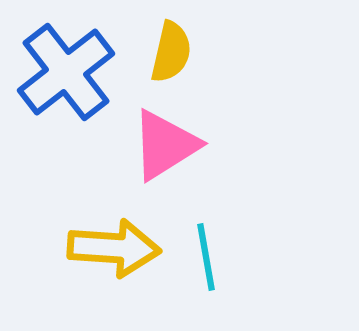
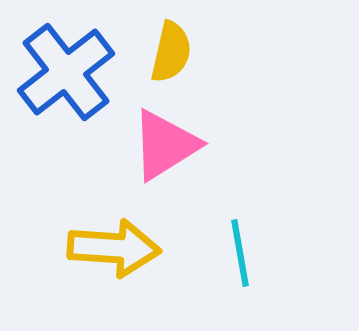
cyan line: moved 34 px right, 4 px up
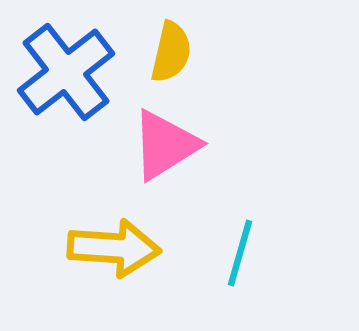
cyan line: rotated 26 degrees clockwise
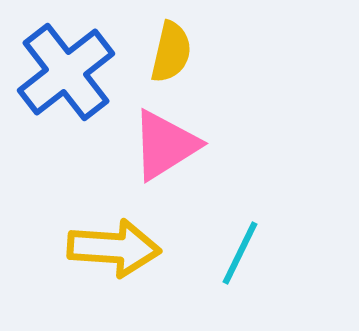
cyan line: rotated 10 degrees clockwise
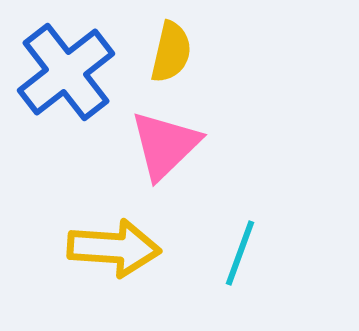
pink triangle: rotated 12 degrees counterclockwise
cyan line: rotated 6 degrees counterclockwise
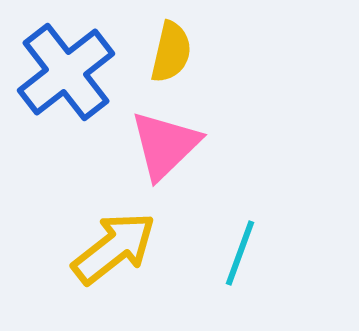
yellow arrow: rotated 42 degrees counterclockwise
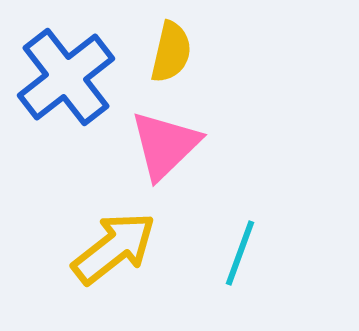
blue cross: moved 5 px down
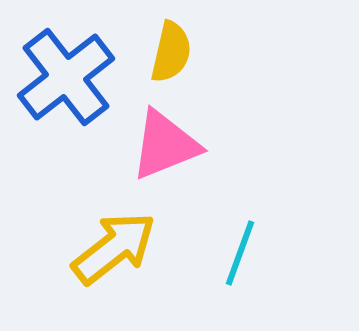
pink triangle: rotated 22 degrees clockwise
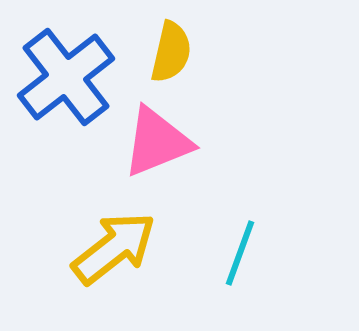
pink triangle: moved 8 px left, 3 px up
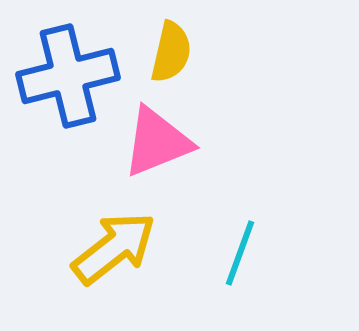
blue cross: moved 2 px right, 1 px up; rotated 24 degrees clockwise
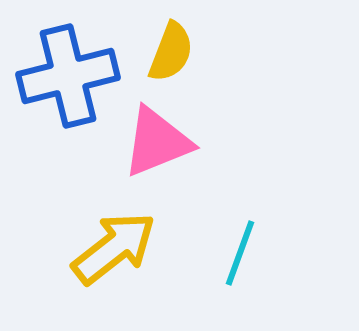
yellow semicircle: rotated 8 degrees clockwise
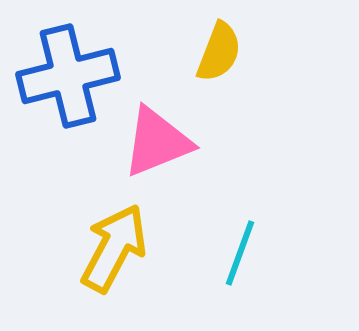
yellow semicircle: moved 48 px right
yellow arrow: rotated 24 degrees counterclockwise
